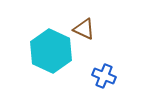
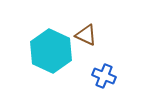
brown triangle: moved 2 px right, 6 px down
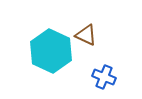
blue cross: moved 1 px down
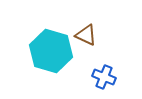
cyan hexagon: rotated 9 degrees counterclockwise
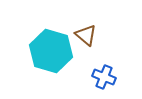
brown triangle: rotated 15 degrees clockwise
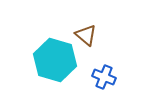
cyan hexagon: moved 4 px right, 9 px down
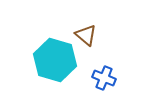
blue cross: moved 1 px down
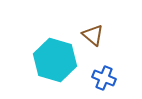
brown triangle: moved 7 px right
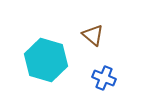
cyan hexagon: moved 9 px left
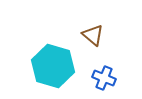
cyan hexagon: moved 7 px right, 6 px down
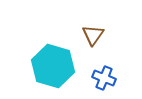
brown triangle: rotated 25 degrees clockwise
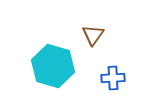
blue cross: moved 9 px right; rotated 25 degrees counterclockwise
